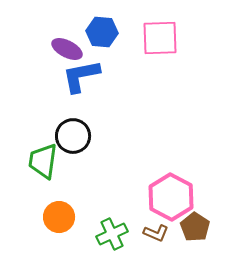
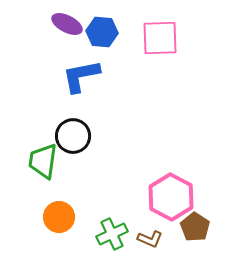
purple ellipse: moved 25 px up
brown L-shape: moved 6 px left, 6 px down
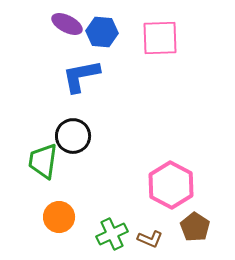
pink hexagon: moved 12 px up
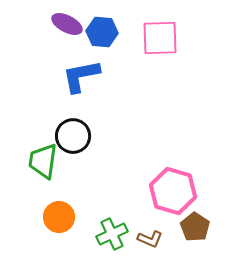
pink hexagon: moved 2 px right, 6 px down; rotated 12 degrees counterclockwise
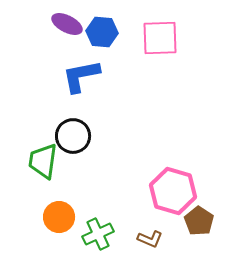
brown pentagon: moved 4 px right, 6 px up
green cross: moved 14 px left
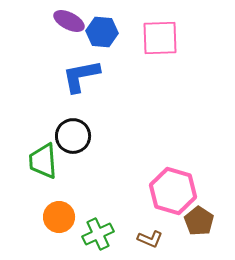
purple ellipse: moved 2 px right, 3 px up
green trapezoid: rotated 12 degrees counterclockwise
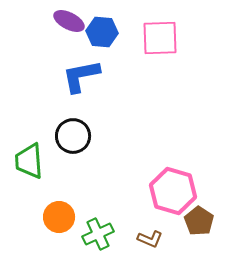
green trapezoid: moved 14 px left
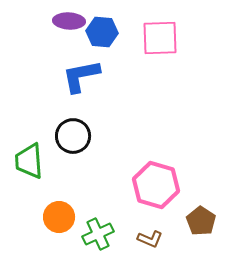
purple ellipse: rotated 24 degrees counterclockwise
pink hexagon: moved 17 px left, 6 px up
brown pentagon: moved 2 px right
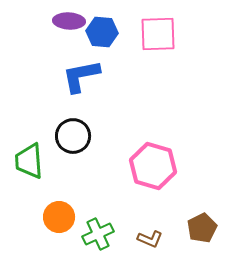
pink square: moved 2 px left, 4 px up
pink hexagon: moved 3 px left, 19 px up
brown pentagon: moved 1 px right, 7 px down; rotated 12 degrees clockwise
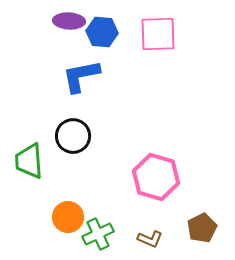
pink hexagon: moved 3 px right, 11 px down
orange circle: moved 9 px right
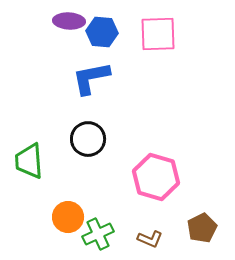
blue L-shape: moved 10 px right, 2 px down
black circle: moved 15 px right, 3 px down
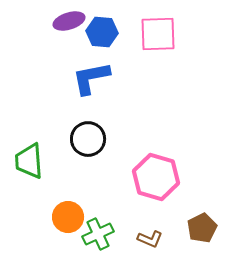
purple ellipse: rotated 20 degrees counterclockwise
